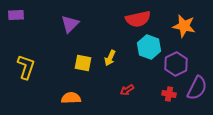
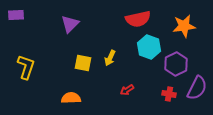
orange star: rotated 20 degrees counterclockwise
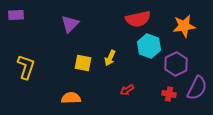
cyan hexagon: moved 1 px up
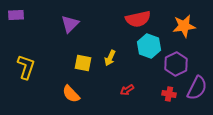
orange semicircle: moved 4 px up; rotated 132 degrees counterclockwise
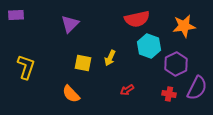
red semicircle: moved 1 px left
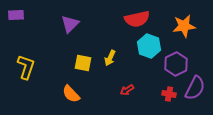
purple semicircle: moved 2 px left
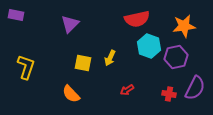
purple rectangle: rotated 14 degrees clockwise
purple hexagon: moved 7 px up; rotated 15 degrees clockwise
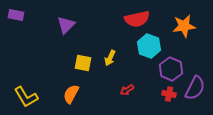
purple triangle: moved 4 px left, 1 px down
purple hexagon: moved 5 px left, 12 px down; rotated 25 degrees counterclockwise
yellow L-shape: moved 30 px down; rotated 130 degrees clockwise
orange semicircle: rotated 72 degrees clockwise
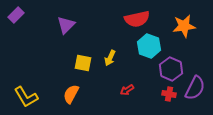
purple rectangle: rotated 56 degrees counterclockwise
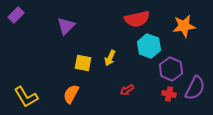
purple triangle: moved 1 px down
